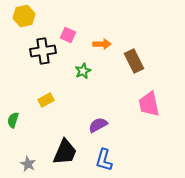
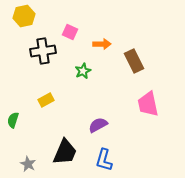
pink square: moved 2 px right, 3 px up
pink trapezoid: moved 1 px left
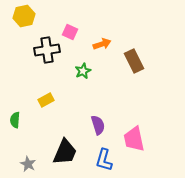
orange arrow: rotated 18 degrees counterclockwise
black cross: moved 4 px right, 1 px up
pink trapezoid: moved 14 px left, 35 px down
green semicircle: moved 2 px right; rotated 14 degrees counterclockwise
purple semicircle: rotated 102 degrees clockwise
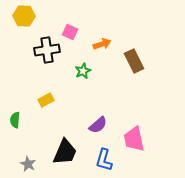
yellow hexagon: rotated 15 degrees clockwise
purple semicircle: rotated 66 degrees clockwise
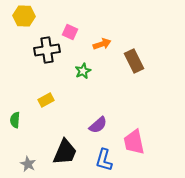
pink trapezoid: moved 3 px down
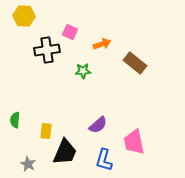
brown rectangle: moved 1 px right, 2 px down; rotated 25 degrees counterclockwise
green star: rotated 21 degrees clockwise
yellow rectangle: moved 31 px down; rotated 56 degrees counterclockwise
